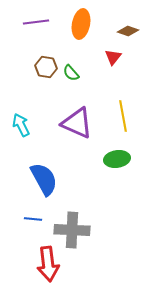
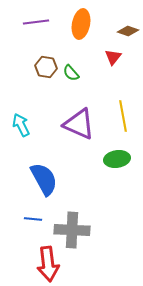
purple triangle: moved 2 px right, 1 px down
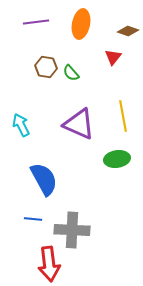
red arrow: moved 1 px right
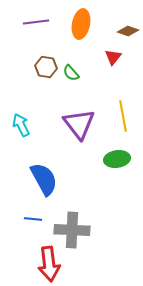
purple triangle: rotated 28 degrees clockwise
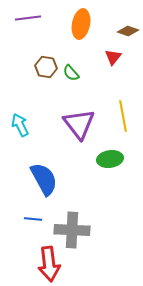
purple line: moved 8 px left, 4 px up
cyan arrow: moved 1 px left
green ellipse: moved 7 px left
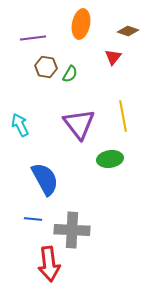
purple line: moved 5 px right, 20 px down
green semicircle: moved 1 px left, 1 px down; rotated 108 degrees counterclockwise
blue semicircle: moved 1 px right
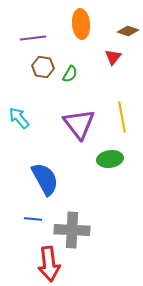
orange ellipse: rotated 16 degrees counterclockwise
brown hexagon: moved 3 px left
yellow line: moved 1 px left, 1 px down
cyan arrow: moved 1 px left, 7 px up; rotated 15 degrees counterclockwise
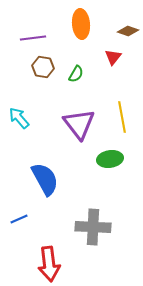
green semicircle: moved 6 px right
blue line: moved 14 px left; rotated 30 degrees counterclockwise
gray cross: moved 21 px right, 3 px up
